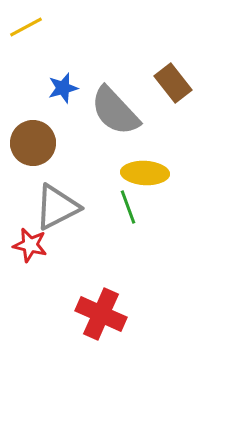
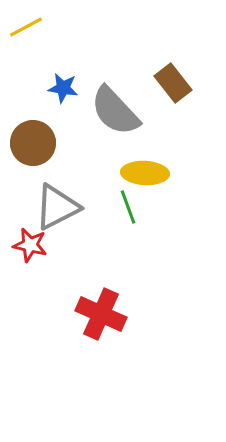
blue star: rotated 24 degrees clockwise
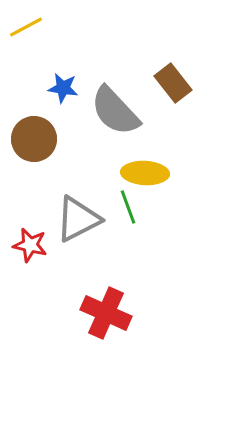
brown circle: moved 1 px right, 4 px up
gray triangle: moved 21 px right, 12 px down
red cross: moved 5 px right, 1 px up
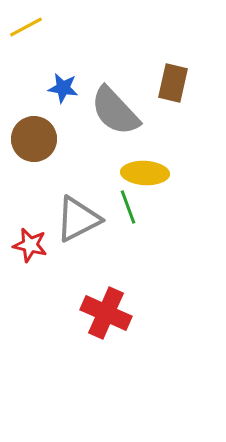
brown rectangle: rotated 51 degrees clockwise
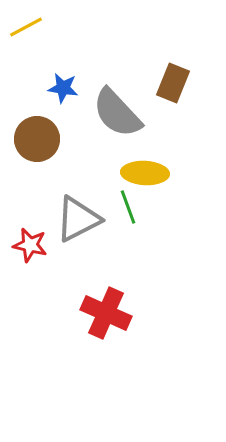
brown rectangle: rotated 9 degrees clockwise
gray semicircle: moved 2 px right, 2 px down
brown circle: moved 3 px right
